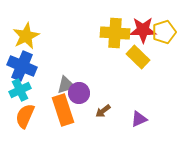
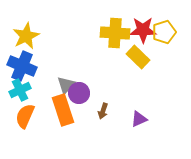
gray triangle: rotated 30 degrees counterclockwise
brown arrow: rotated 35 degrees counterclockwise
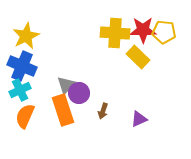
yellow pentagon: rotated 25 degrees clockwise
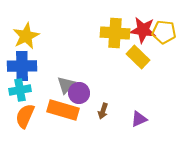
red star: rotated 8 degrees clockwise
blue cross: rotated 24 degrees counterclockwise
cyan cross: rotated 15 degrees clockwise
orange rectangle: rotated 56 degrees counterclockwise
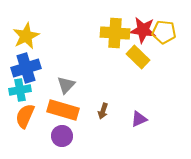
blue cross: moved 4 px right, 2 px down; rotated 16 degrees counterclockwise
purple circle: moved 17 px left, 43 px down
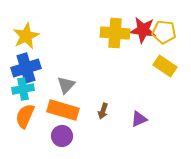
yellow rectangle: moved 27 px right, 9 px down; rotated 10 degrees counterclockwise
cyan cross: moved 3 px right, 1 px up
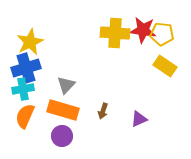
yellow pentagon: moved 2 px left, 2 px down
yellow star: moved 4 px right, 6 px down
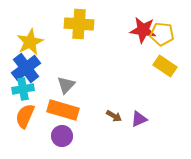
yellow cross: moved 36 px left, 9 px up
blue cross: rotated 20 degrees counterclockwise
brown arrow: moved 11 px right, 5 px down; rotated 77 degrees counterclockwise
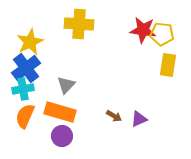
yellow rectangle: moved 3 px right, 1 px up; rotated 65 degrees clockwise
orange rectangle: moved 3 px left, 2 px down
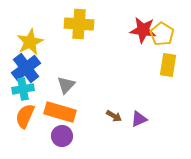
yellow pentagon: rotated 25 degrees clockwise
